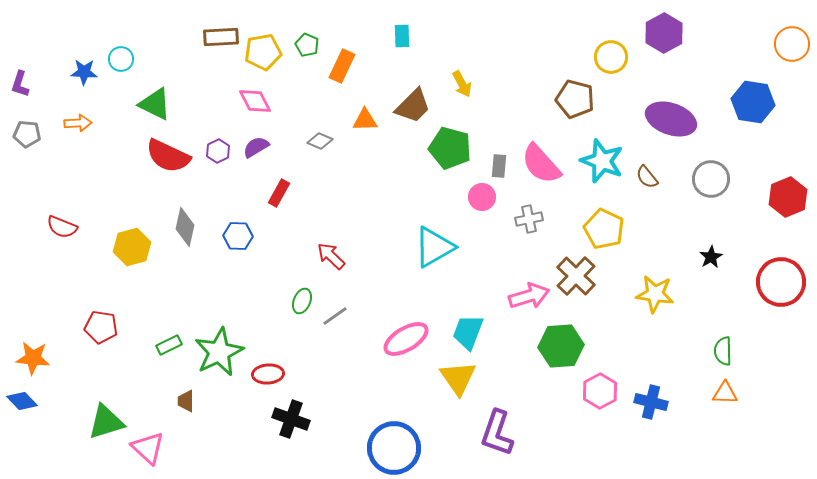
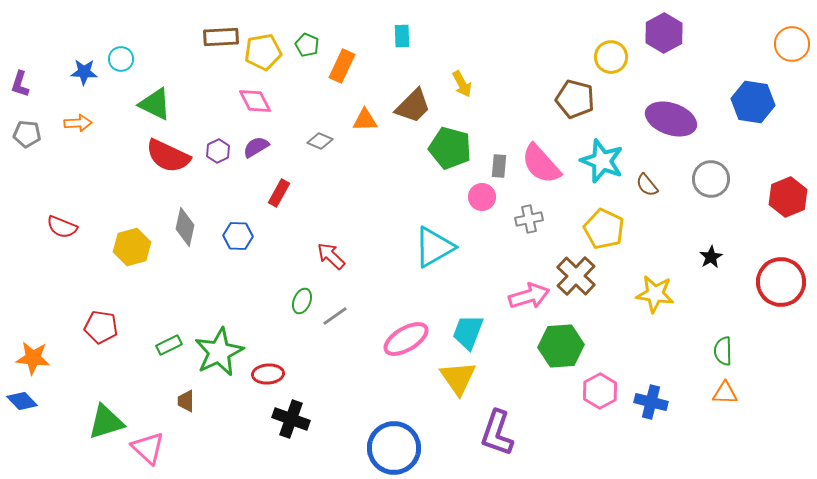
brown semicircle at (647, 177): moved 8 px down
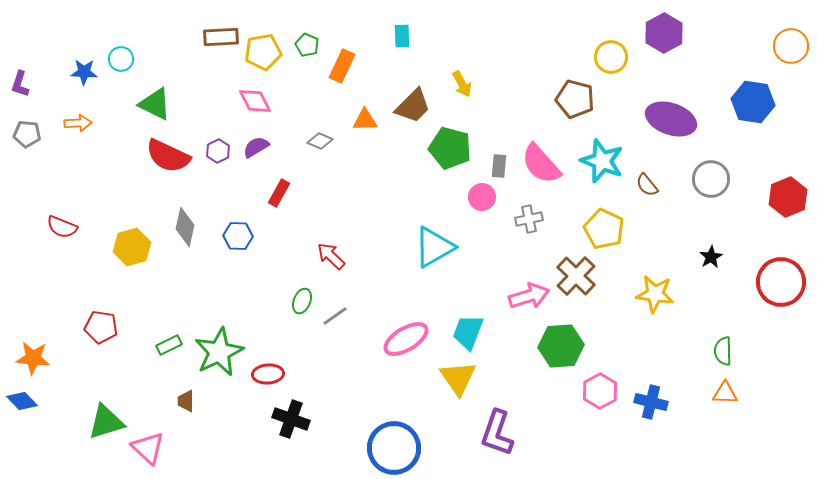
orange circle at (792, 44): moved 1 px left, 2 px down
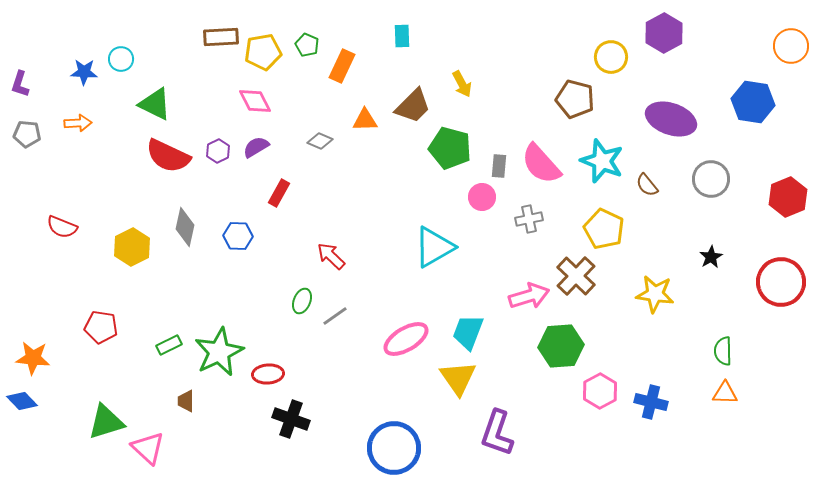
yellow hexagon at (132, 247): rotated 12 degrees counterclockwise
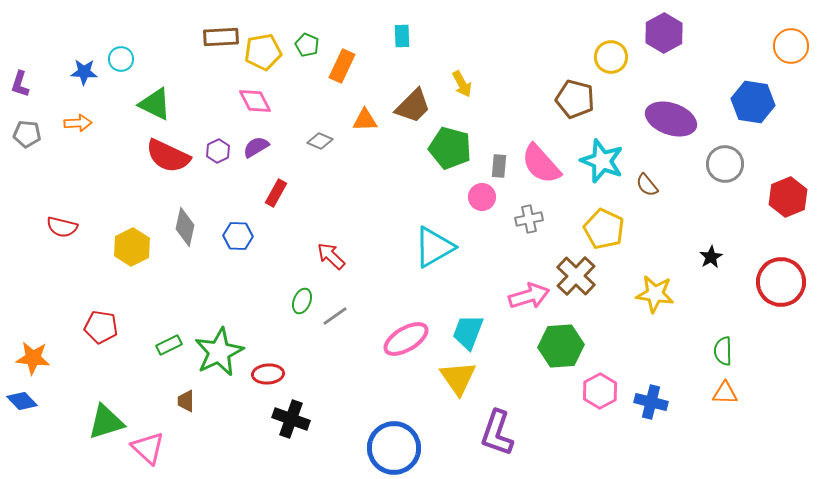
gray circle at (711, 179): moved 14 px right, 15 px up
red rectangle at (279, 193): moved 3 px left
red semicircle at (62, 227): rotated 8 degrees counterclockwise
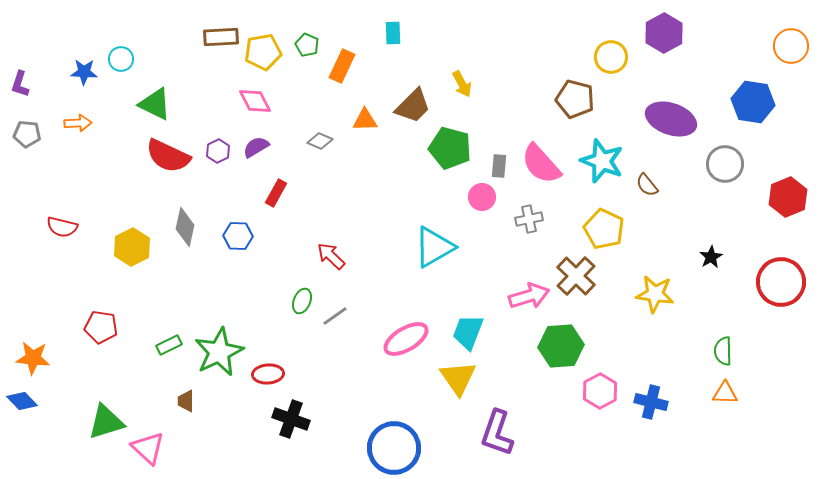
cyan rectangle at (402, 36): moved 9 px left, 3 px up
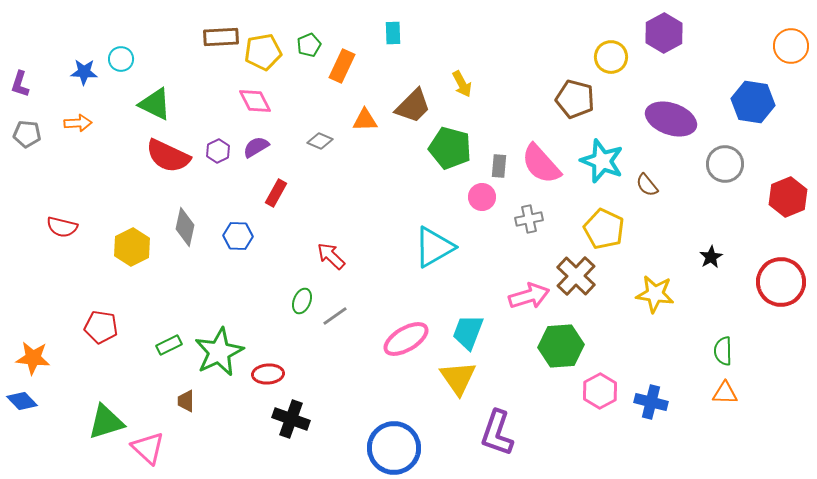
green pentagon at (307, 45): moved 2 px right; rotated 25 degrees clockwise
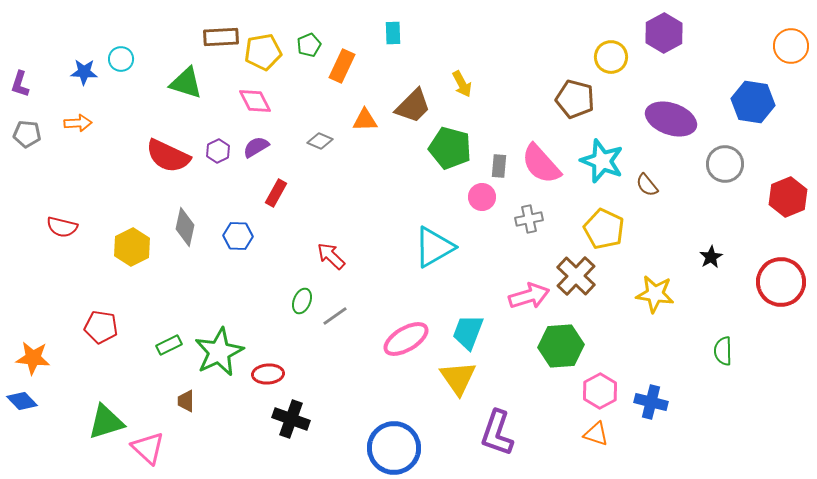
green triangle at (155, 104): moved 31 px right, 21 px up; rotated 9 degrees counterclockwise
orange triangle at (725, 393): moved 129 px left, 41 px down; rotated 16 degrees clockwise
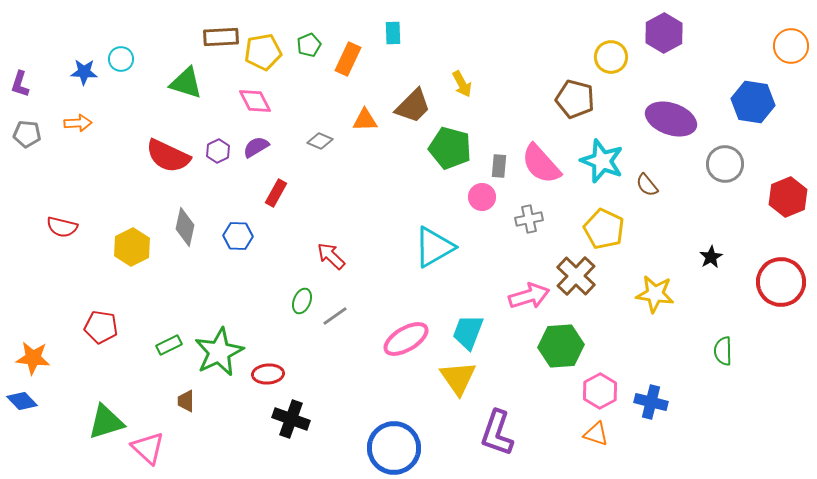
orange rectangle at (342, 66): moved 6 px right, 7 px up
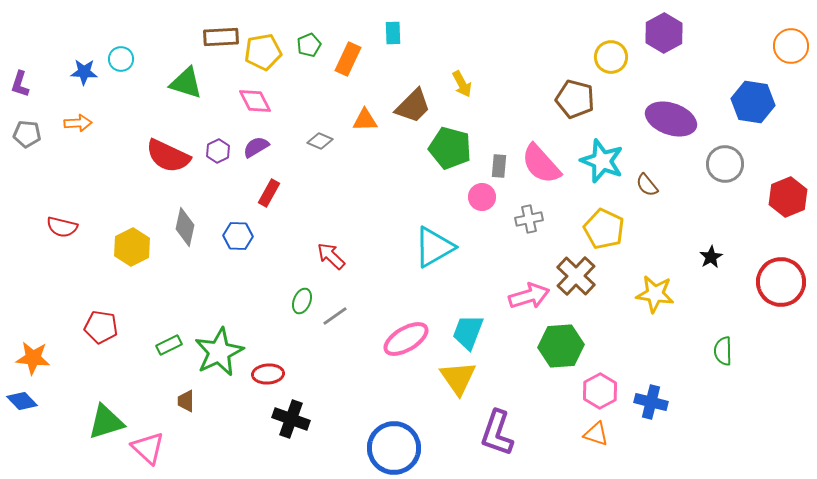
red rectangle at (276, 193): moved 7 px left
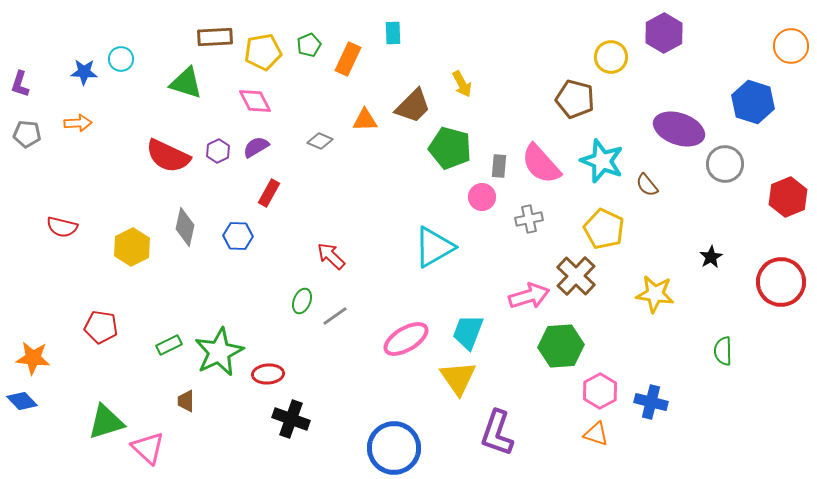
brown rectangle at (221, 37): moved 6 px left
blue hexagon at (753, 102): rotated 9 degrees clockwise
purple ellipse at (671, 119): moved 8 px right, 10 px down
